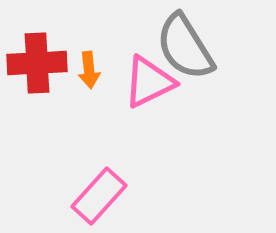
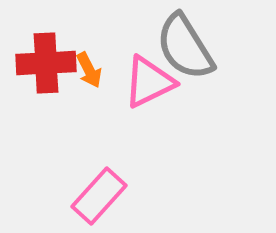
red cross: moved 9 px right
orange arrow: rotated 21 degrees counterclockwise
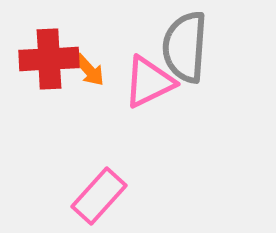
gray semicircle: rotated 36 degrees clockwise
red cross: moved 3 px right, 4 px up
orange arrow: rotated 15 degrees counterclockwise
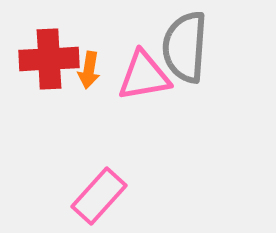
orange arrow: rotated 51 degrees clockwise
pink triangle: moved 5 px left, 6 px up; rotated 16 degrees clockwise
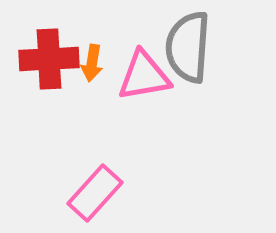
gray semicircle: moved 3 px right
orange arrow: moved 3 px right, 7 px up
pink rectangle: moved 4 px left, 3 px up
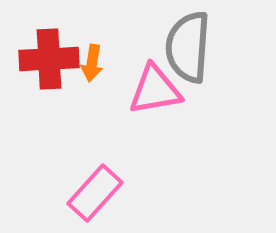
pink triangle: moved 11 px right, 14 px down
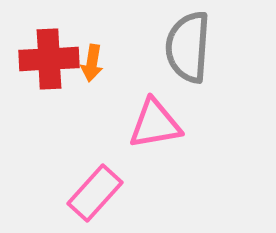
pink triangle: moved 34 px down
